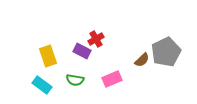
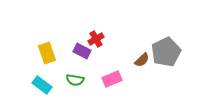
yellow rectangle: moved 1 px left, 3 px up
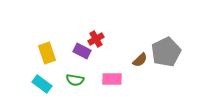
brown semicircle: moved 2 px left
pink rectangle: rotated 24 degrees clockwise
cyan rectangle: moved 1 px up
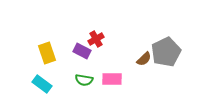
brown semicircle: moved 4 px right, 1 px up
green semicircle: moved 9 px right
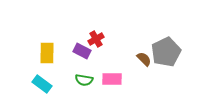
yellow rectangle: rotated 20 degrees clockwise
brown semicircle: rotated 91 degrees counterclockwise
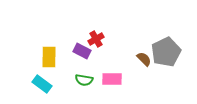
yellow rectangle: moved 2 px right, 4 px down
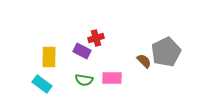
red cross: moved 1 px up; rotated 14 degrees clockwise
brown semicircle: moved 2 px down
pink rectangle: moved 1 px up
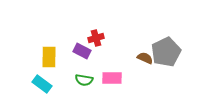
brown semicircle: moved 1 px right, 3 px up; rotated 21 degrees counterclockwise
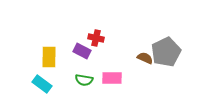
red cross: rotated 28 degrees clockwise
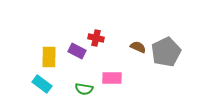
purple rectangle: moved 5 px left
brown semicircle: moved 7 px left, 11 px up
green semicircle: moved 9 px down
